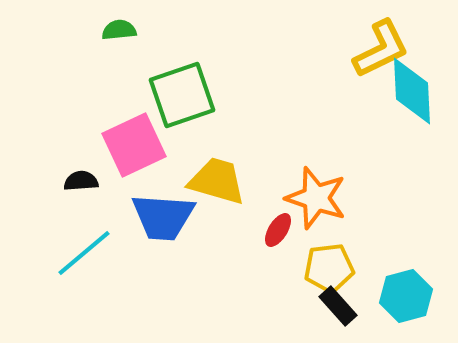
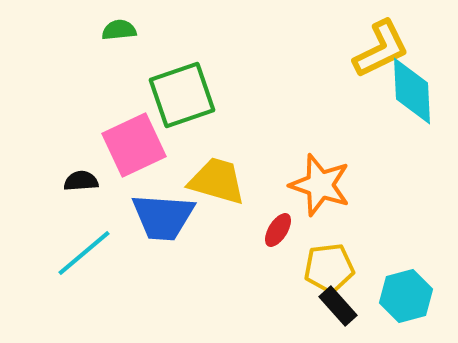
orange star: moved 4 px right, 13 px up
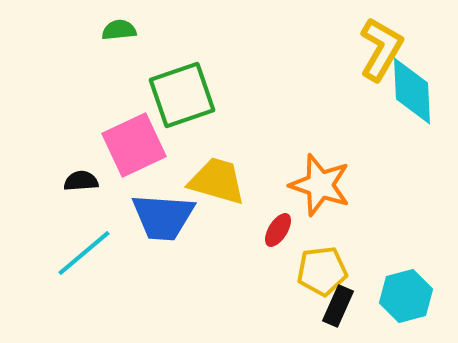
yellow L-shape: rotated 34 degrees counterclockwise
yellow pentagon: moved 7 px left, 3 px down
black rectangle: rotated 66 degrees clockwise
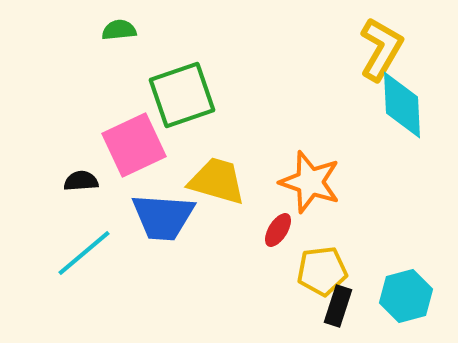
cyan diamond: moved 10 px left, 14 px down
orange star: moved 10 px left, 3 px up
black rectangle: rotated 6 degrees counterclockwise
